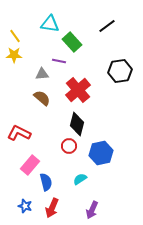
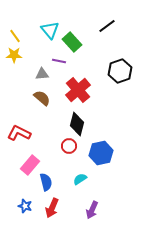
cyan triangle: moved 6 px down; rotated 42 degrees clockwise
black hexagon: rotated 10 degrees counterclockwise
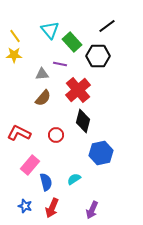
purple line: moved 1 px right, 3 px down
black hexagon: moved 22 px left, 15 px up; rotated 20 degrees clockwise
brown semicircle: moved 1 px right; rotated 90 degrees clockwise
black diamond: moved 6 px right, 3 px up
red circle: moved 13 px left, 11 px up
cyan semicircle: moved 6 px left
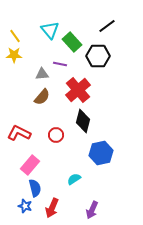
brown semicircle: moved 1 px left, 1 px up
blue semicircle: moved 11 px left, 6 px down
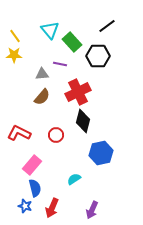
red cross: moved 2 px down; rotated 15 degrees clockwise
pink rectangle: moved 2 px right
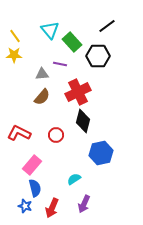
purple arrow: moved 8 px left, 6 px up
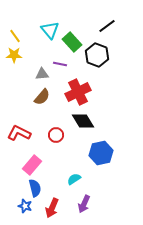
black hexagon: moved 1 px left, 1 px up; rotated 20 degrees clockwise
black diamond: rotated 45 degrees counterclockwise
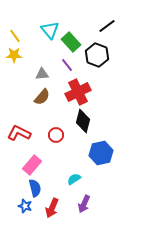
green rectangle: moved 1 px left
purple line: moved 7 px right, 1 px down; rotated 40 degrees clockwise
black diamond: rotated 45 degrees clockwise
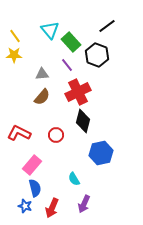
cyan semicircle: rotated 88 degrees counterclockwise
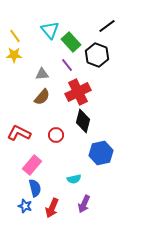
cyan semicircle: rotated 72 degrees counterclockwise
